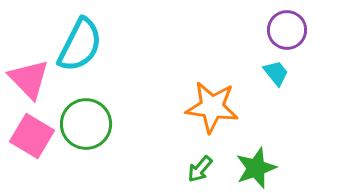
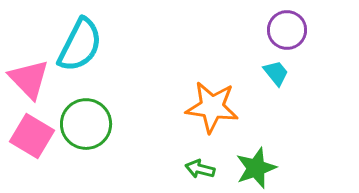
green arrow: rotated 64 degrees clockwise
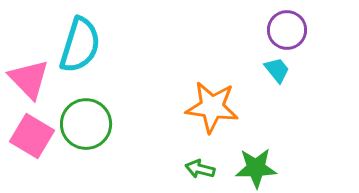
cyan semicircle: rotated 10 degrees counterclockwise
cyan trapezoid: moved 1 px right, 3 px up
green star: rotated 18 degrees clockwise
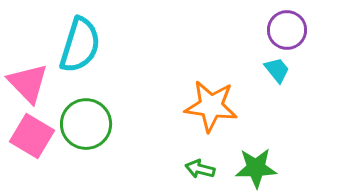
pink triangle: moved 1 px left, 4 px down
orange star: moved 1 px left, 1 px up
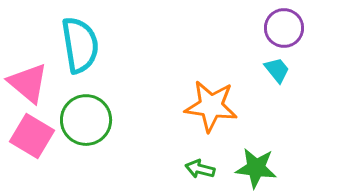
purple circle: moved 3 px left, 2 px up
cyan semicircle: rotated 26 degrees counterclockwise
pink triangle: rotated 6 degrees counterclockwise
green circle: moved 4 px up
green star: rotated 9 degrees clockwise
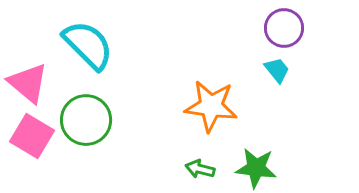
cyan semicircle: moved 8 px right; rotated 36 degrees counterclockwise
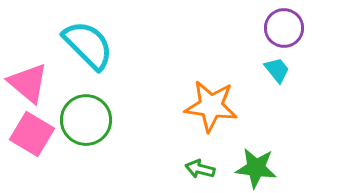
pink square: moved 2 px up
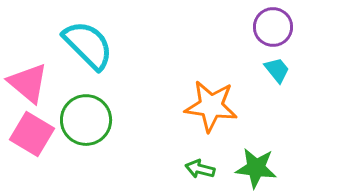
purple circle: moved 11 px left, 1 px up
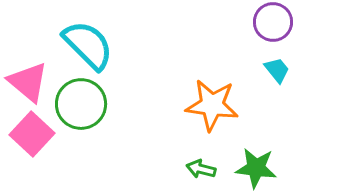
purple circle: moved 5 px up
pink triangle: moved 1 px up
orange star: moved 1 px right, 1 px up
green circle: moved 5 px left, 16 px up
pink square: rotated 12 degrees clockwise
green arrow: moved 1 px right
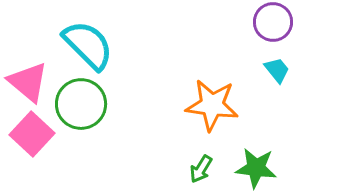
green arrow: rotated 72 degrees counterclockwise
